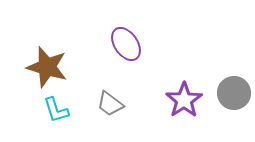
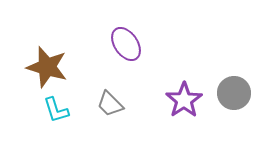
gray trapezoid: rotated 8 degrees clockwise
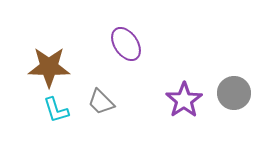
brown star: moved 2 px right; rotated 15 degrees counterclockwise
gray trapezoid: moved 9 px left, 2 px up
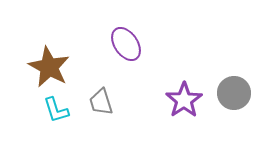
brown star: rotated 27 degrees clockwise
gray trapezoid: rotated 28 degrees clockwise
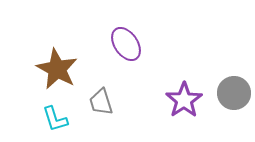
brown star: moved 8 px right, 2 px down
cyan L-shape: moved 1 px left, 9 px down
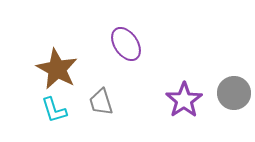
cyan L-shape: moved 1 px left, 9 px up
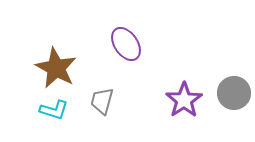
brown star: moved 1 px left, 1 px up
gray trapezoid: moved 1 px right, 1 px up; rotated 32 degrees clockwise
cyan L-shape: rotated 56 degrees counterclockwise
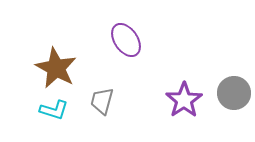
purple ellipse: moved 4 px up
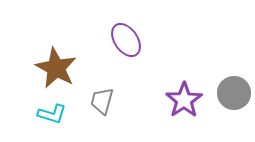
cyan L-shape: moved 2 px left, 4 px down
